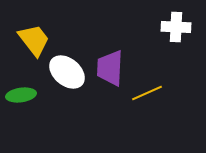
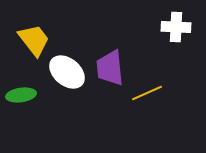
purple trapezoid: rotated 9 degrees counterclockwise
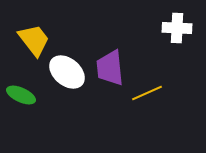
white cross: moved 1 px right, 1 px down
green ellipse: rotated 32 degrees clockwise
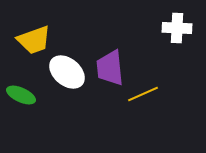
yellow trapezoid: rotated 108 degrees clockwise
yellow line: moved 4 px left, 1 px down
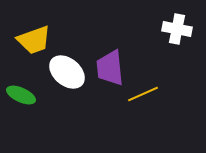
white cross: moved 1 px down; rotated 8 degrees clockwise
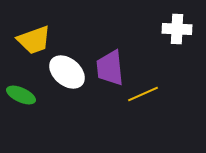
white cross: rotated 8 degrees counterclockwise
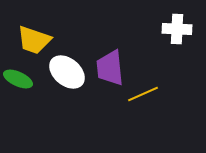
yellow trapezoid: rotated 39 degrees clockwise
green ellipse: moved 3 px left, 16 px up
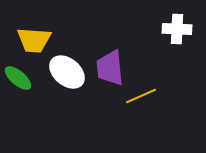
yellow trapezoid: rotated 15 degrees counterclockwise
green ellipse: moved 1 px up; rotated 16 degrees clockwise
yellow line: moved 2 px left, 2 px down
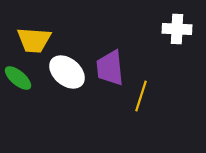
yellow line: rotated 48 degrees counterclockwise
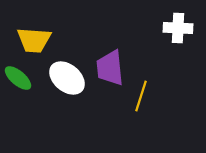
white cross: moved 1 px right, 1 px up
white ellipse: moved 6 px down
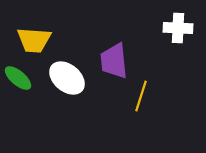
purple trapezoid: moved 4 px right, 7 px up
